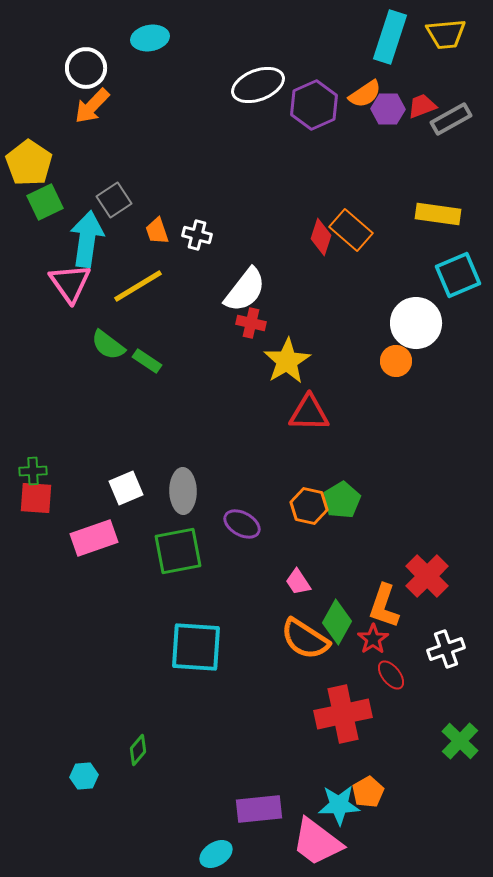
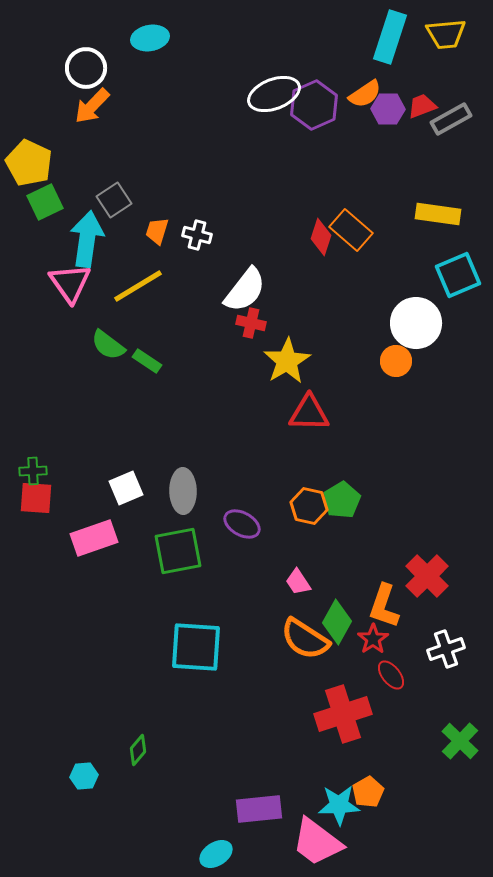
white ellipse at (258, 85): moved 16 px right, 9 px down
yellow pentagon at (29, 163): rotated 9 degrees counterclockwise
orange trapezoid at (157, 231): rotated 36 degrees clockwise
red cross at (343, 714): rotated 6 degrees counterclockwise
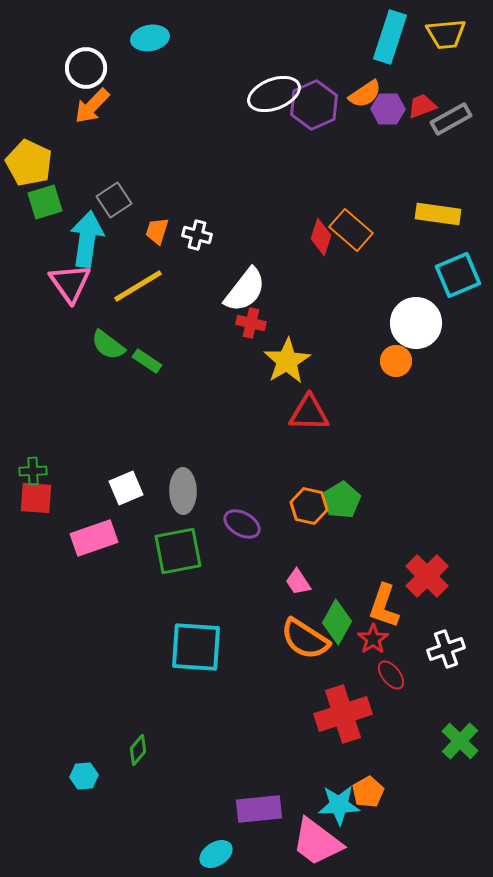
green square at (45, 202): rotated 9 degrees clockwise
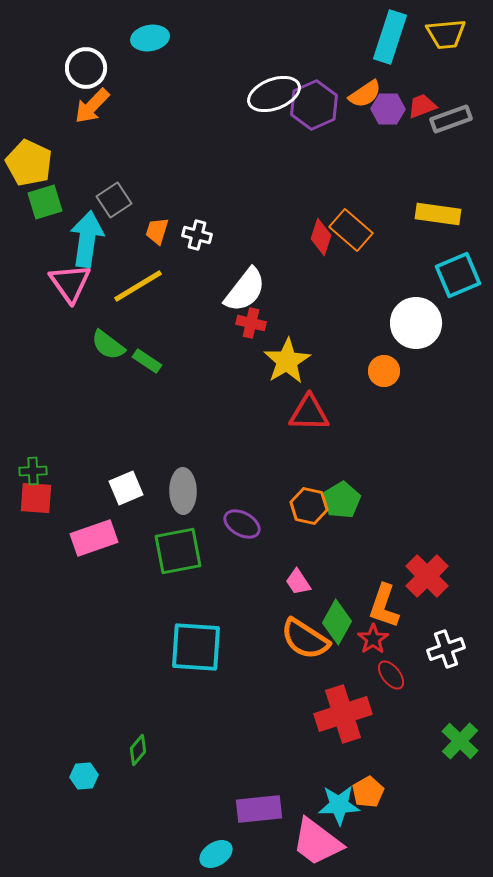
gray rectangle at (451, 119): rotated 9 degrees clockwise
orange circle at (396, 361): moved 12 px left, 10 px down
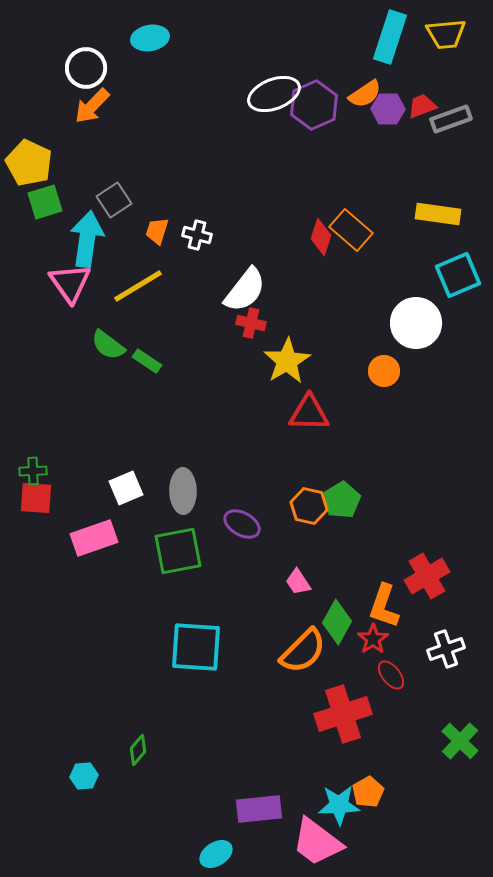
red cross at (427, 576): rotated 15 degrees clockwise
orange semicircle at (305, 639): moved 2 px left, 12 px down; rotated 78 degrees counterclockwise
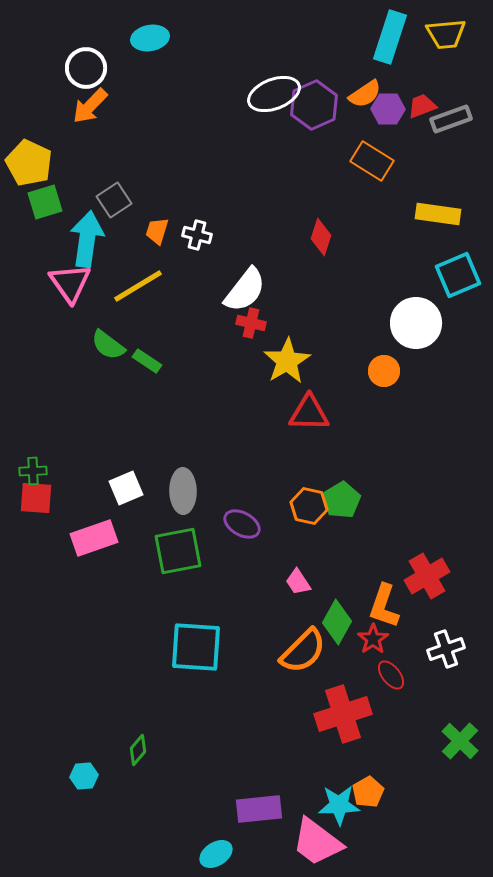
orange arrow at (92, 106): moved 2 px left
orange rectangle at (351, 230): moved 21 px right, 69 px up; rotated 9 degrees counterclockwise
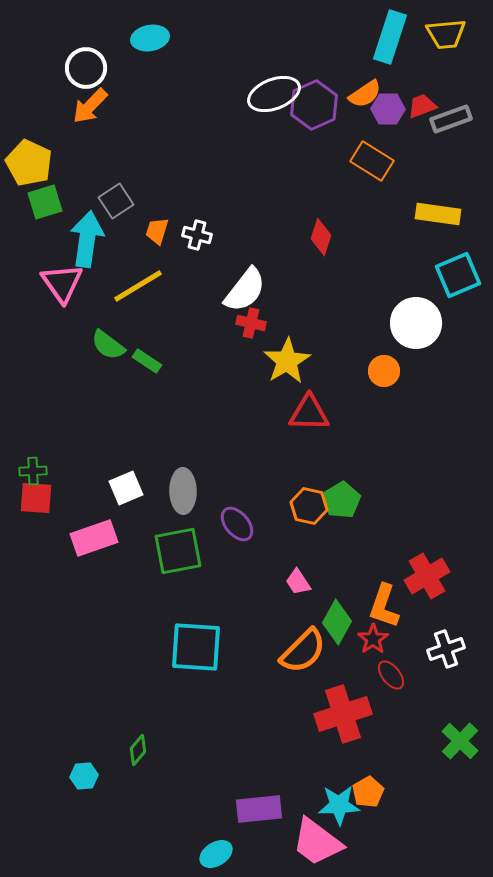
gray square at (114, 200): moved 2 px right, 1 px down
pink triangle at (70, 283): moved 8 px left
purple ellipse at (242, 524): moved 5 px left; rotated 21 degrees clockwise
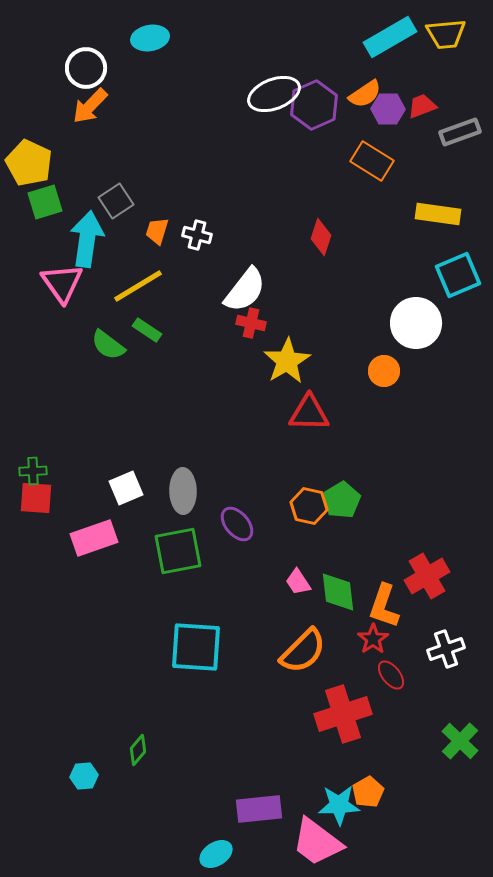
cyan rectangle at (390, 37): rotated 42 degrees clockwise
gray rectangle at (451, 119): moved 9 px right, 13 px down
green rectangle at (147, 361): moved 31 px up
green diamond at (337, 622): moved 1 px right, 30 px up; rotated 36 degrees counterclockwise
